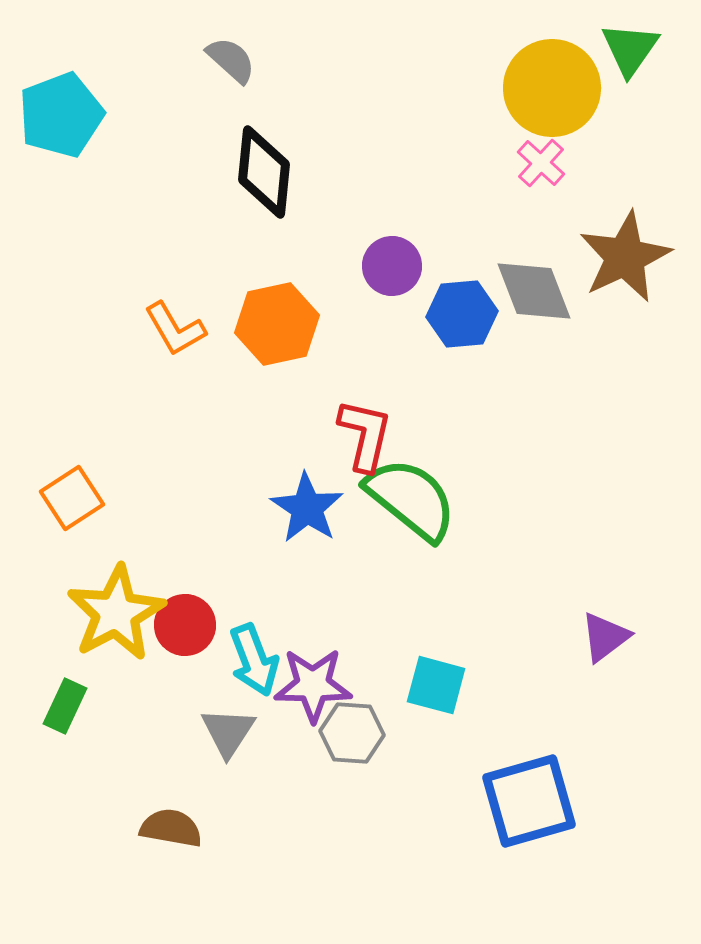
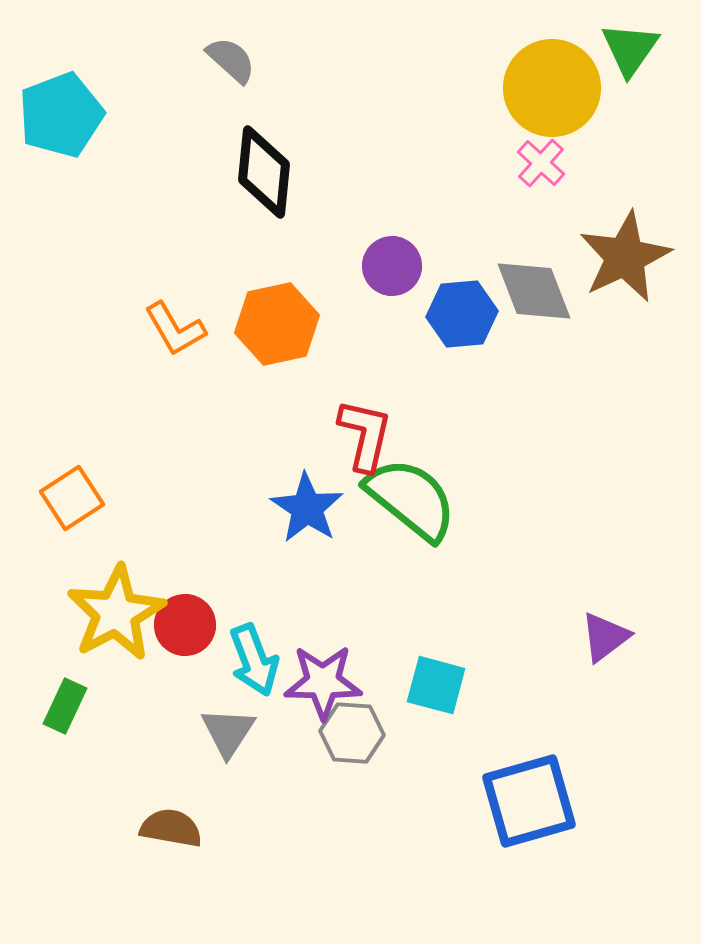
purple star: moved 10 px right, 3 px up
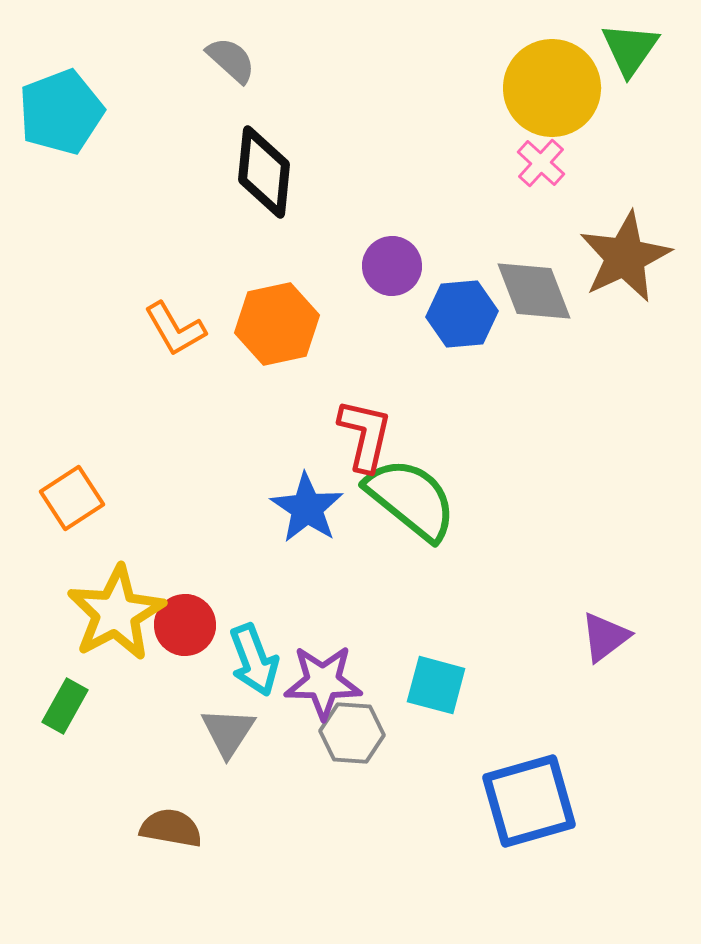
cyan pentagon: moved 3 px up
green rectangle: rotated 4 degrees clockwise
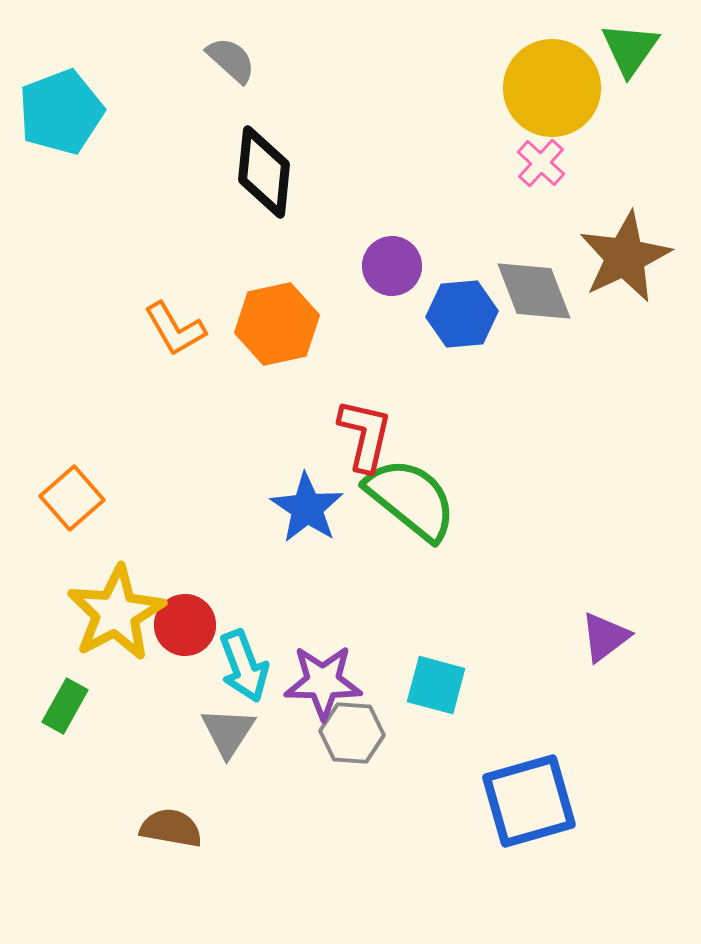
orange square: rotated 8 degrees counterclockwise
cyan arrow: moved 10 px left, 6 px down
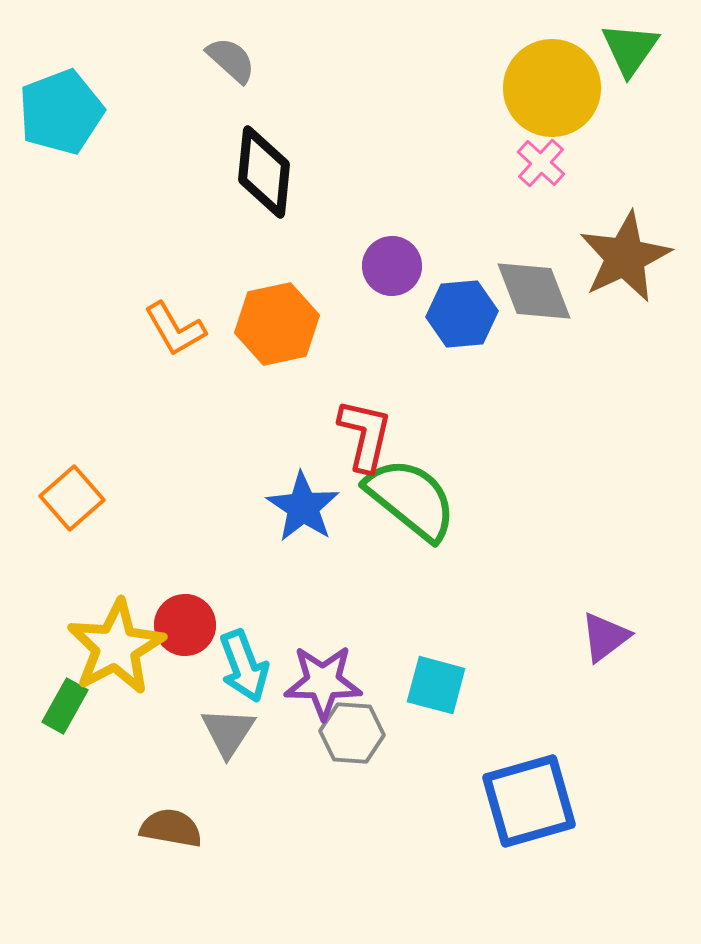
blue star: moved 4 px left, 1 px up
yellow star: moved 34 px down
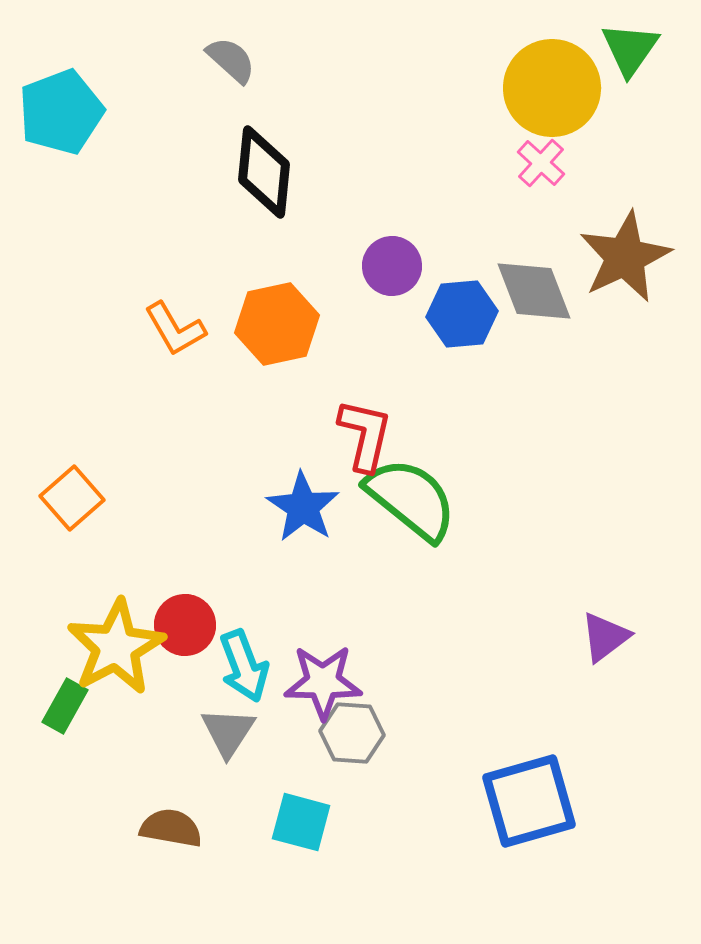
cyan square: moved 135 px left, 137 px down
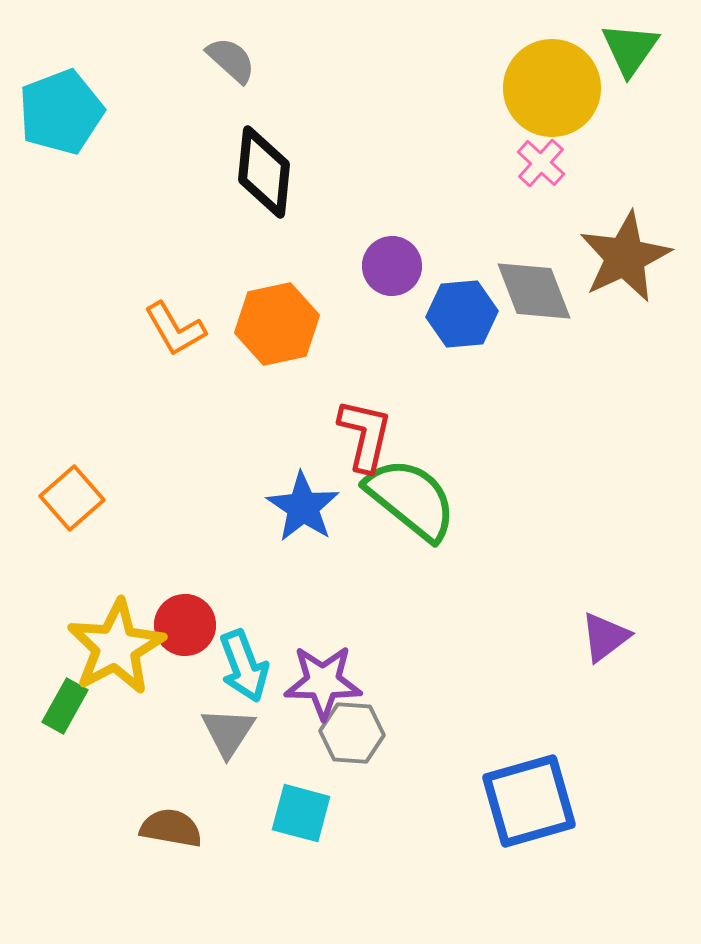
cyan square: moved 9 px up
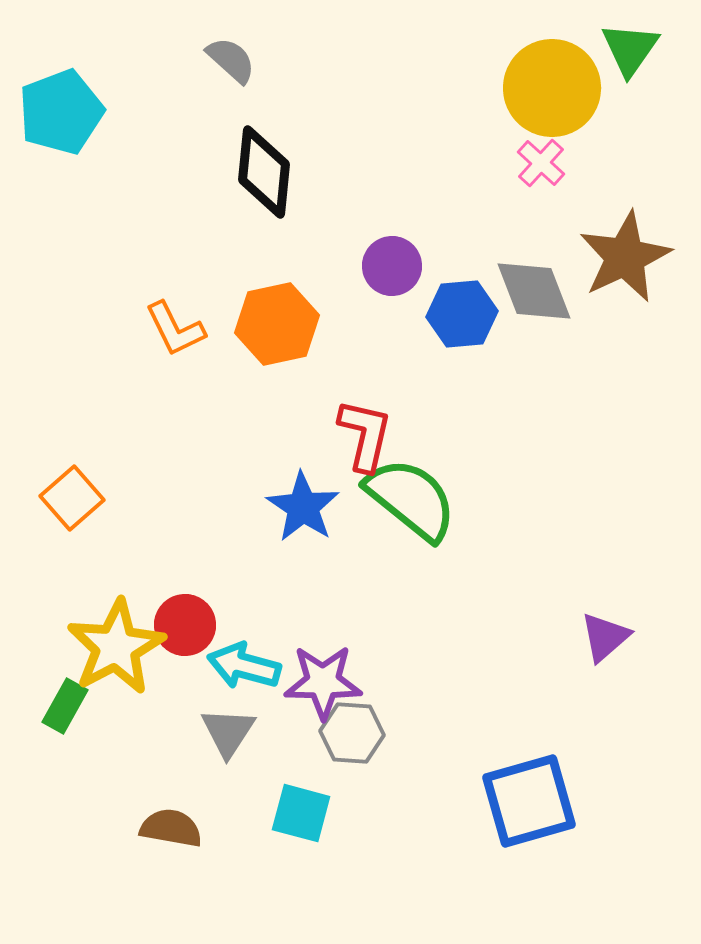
orange L-shape: rotated 4 degrees clockwise
purple triangle: rotated 4 degrees counterclockwise
cyan arrow: rotated 126 degrees clockwise
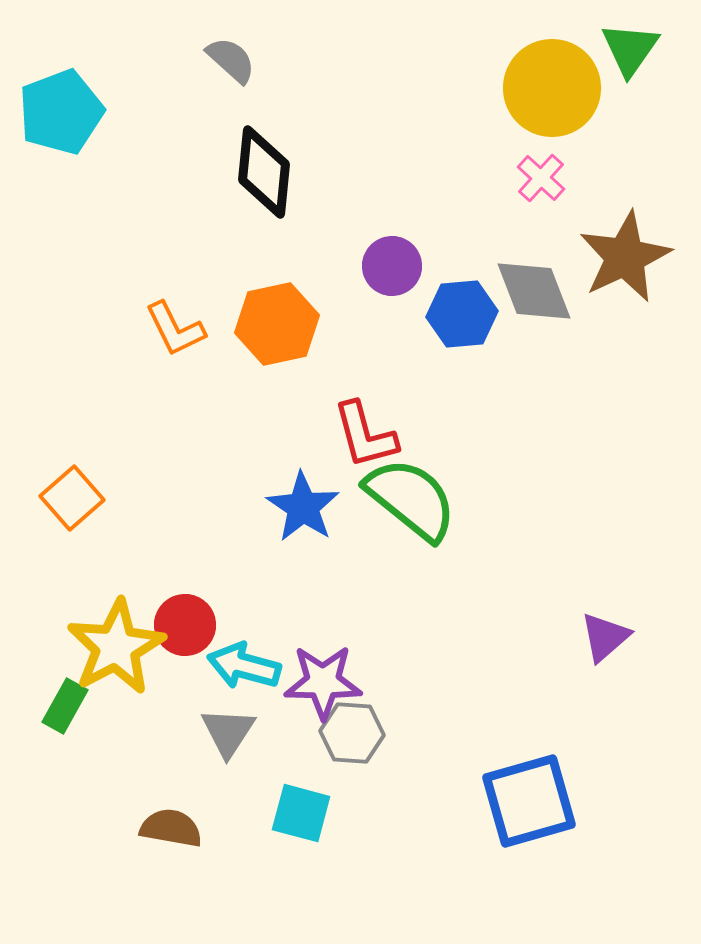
pink cross: moved 15 px down
red L-shape: rotated 152 degrees clockwise
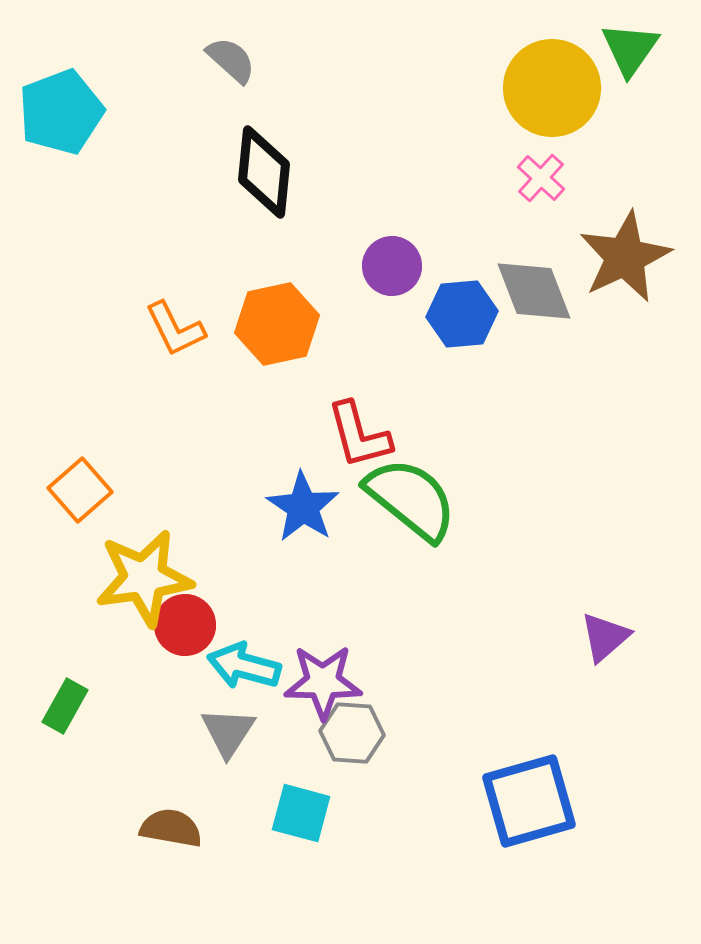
red L-shape: moved 6 px left
orange square: moved 8 px right, 8 px up
yellow star: moved 28 px right, 69 px up; rotated 20 degrees clockwise
